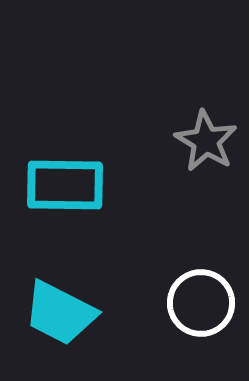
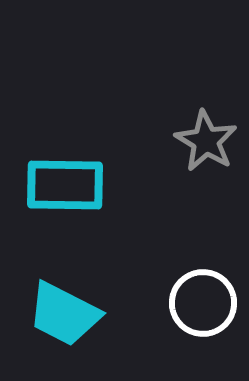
white circle: moved 2 px right
cyan trapezoid: moved 4 px right, 1 px down
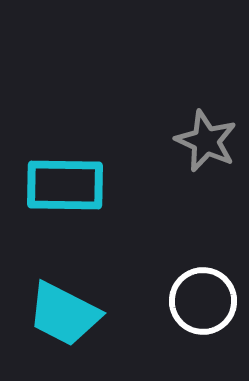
gray star: rotated 6 degrees counterclockwise
white circle: moved 2 px up
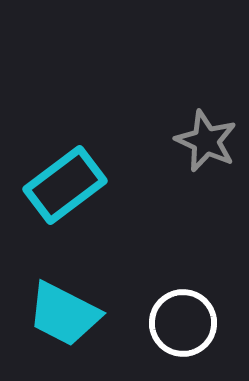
cyan rectangle: rotated 38 degrees counterclockwise
white circle: moved 20 px left, 22 px down
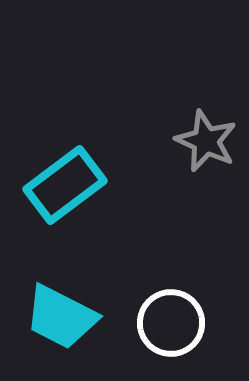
cyan trapezoid: moved 3 px left, 3 px down
white circle: moved 12 px left
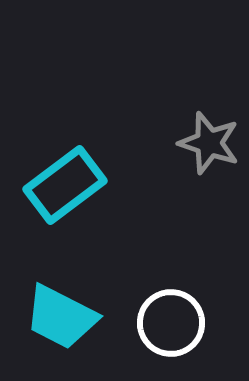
gray star: moved 3 px right, 2 px down; rotated 6 degrees counterclockwise
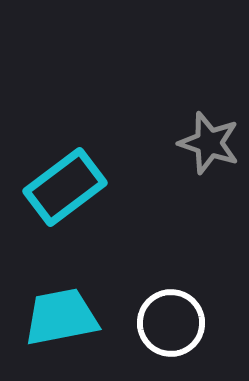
cyan rectangle: moved 2 px down
cyan trapezoid: rotated 142 degrees clockwise
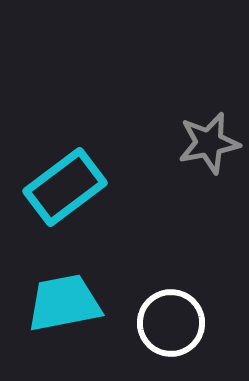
gray star: rotated 30 degrees counterclockwise
cyan trapezoid: moved 3 px right, 14 px up
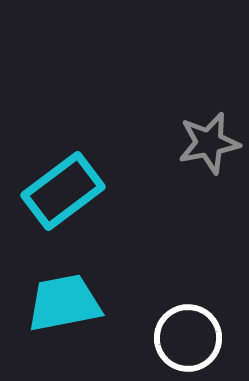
cyan rectangle: moved 2 px left, 4 px down
white circle: moved 17 px right, 15 px down
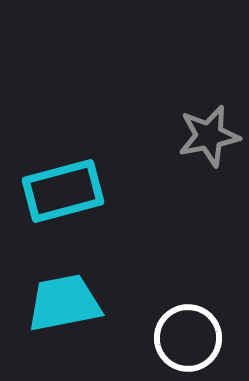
gray star: moved 7 px up
cyan rectangle: rotated 22 degrees clockwise
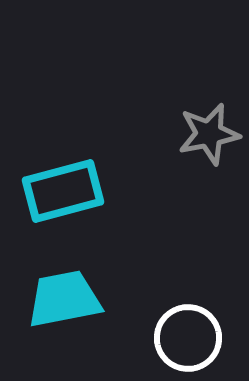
gray star: moved 2 px up
cyan trapezoid: moved 4 px up
